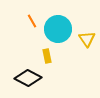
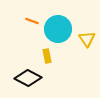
orange line: rotated 40 degrees counterclockwise
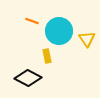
cyan circle: moved 1 px right, 2 px down
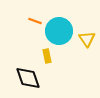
orange line: moved 3 px right
black diamond: rotated 44 degrees clockwise
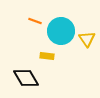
cyan circle: moved 2 px right
yellow rectangle: rotated 72 degrees counterclockwise
black diamond: moved 2 px left; rotated 12 degrees counterclockwise
